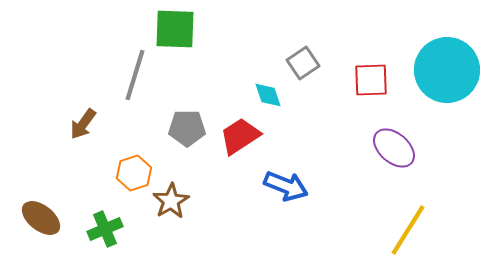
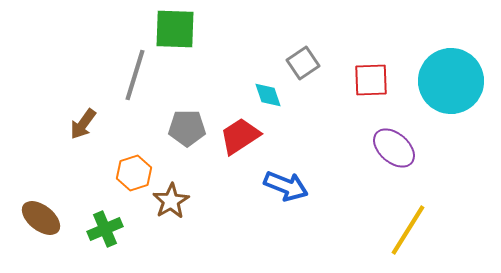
cyan circle: moved 4 px right, 11 px down
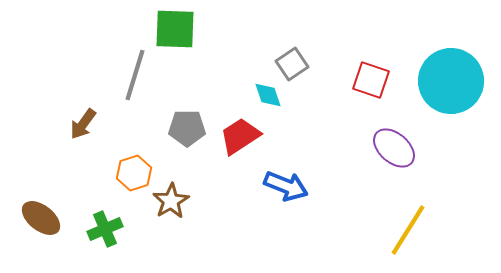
gray square: moved 11 px left, 1 px down
red square: rotated 21 degrees clockwise
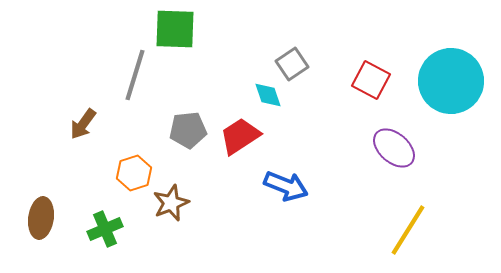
red square: rotated 9 degrees clockwise
gray pentagon: moved 1 px right, 2 px down; rotated 6 degrees counterclockwise
brown star: moved 2 px down; rotated 9 degrees clockwise
brown ellipse: rotated 60 degrees clockwise
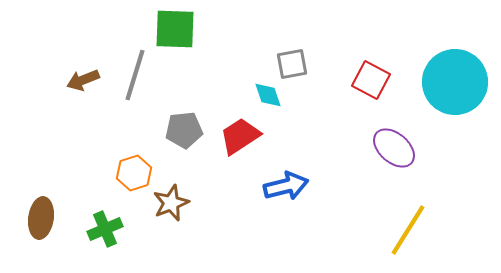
gray square: rotated 24 degrees clockwise
cyan circle: moved 4 px right, 1 px down
brown arrow: moved 44 px up; rotated 32 degrees clockwise
gray pentagon: moved 4 px left
blue arrow: rotated 36 degrees counterclockwise
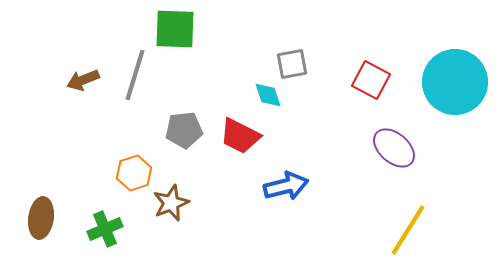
red trapezoid: rotated 120 degrees counterclockwise
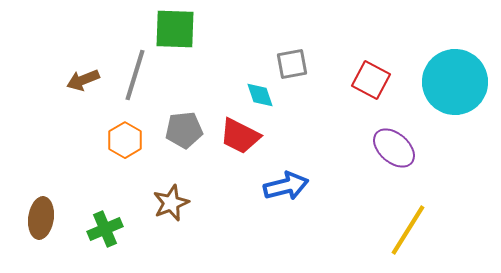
cyan diamond: moved 8 px left
orange hexagon: moved 9 px left, 33 px up; rotated 12 degrees counterclockwise
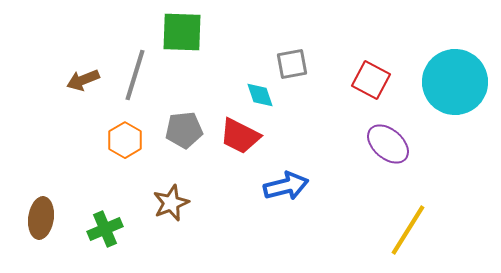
green square: moved 7 px right, 3 px down
purple ellipse: moved 6 px left, 4 px up
